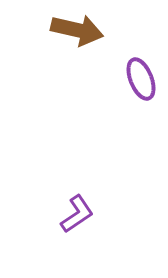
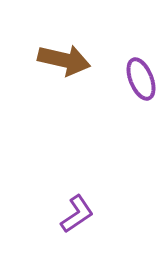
brown arrow: moved 13 px left, 30 px down
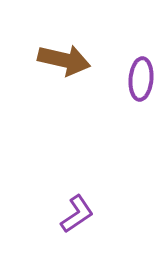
purple ellipse: rotated 27 degrees clockwise
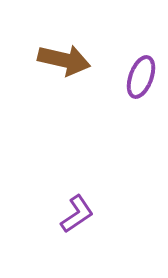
purple ellipse: moved 2 px up; rotated 15 degrees clockwise
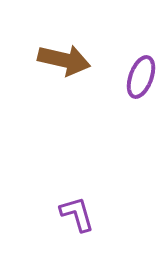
purple L-shape: rotated 72 degrees counterclockwise
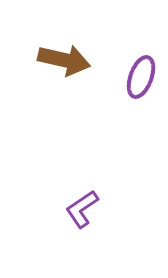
purple L-shape: moved 5 px right, 5 px up; rotated 108 degrees counterclockwise
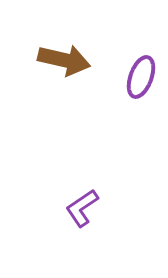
purple L-shape: moved 1 px up
